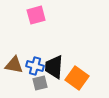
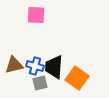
pink square: rotated 18 degrees clockwise
brown triangle: rotated 24 degrees counterclockwise
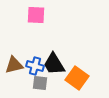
black trapezoid: moved 3 px up; rotated 35 degrees counterclockwise
gray square: rotated 21 degrees clockwise
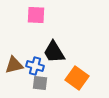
black trapezoid: moved 12 px up
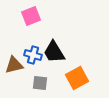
pink square: moved 5 px left, 1 px down; rotated 24 degrees counterclockwise
blue cross: moved 2 px left, 11 px up
orange square: rotated 25 degrees clockwise
